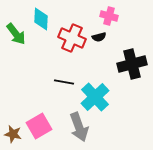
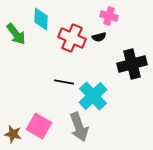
cyan cross: moved 2 px left, 1 px up
pink square: rotated 30 degrees counterclockwise
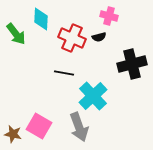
black line: moved 9 px up
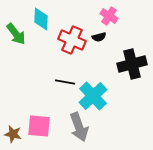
pink cross: rotated 18 degrees clockwise
red cross: moved 2 px down
black line: moved 1 px right, 9 px down
pink square: rotated 25 degrees counterclockwise
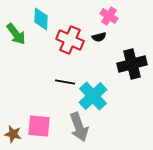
red cross: moved 2 px left
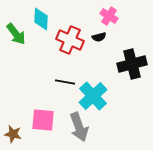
pink square: moved 4 px right, 6 px up
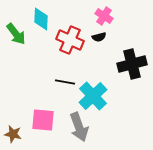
pink cross: moved 5 px left
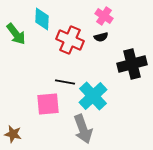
cyan diamond: moved 1 px right
black semicircle: moved 2 px right
pink square: moved 5 px right, 16 px up; rotated 10 degrees counterclockwise
gray arrow: moved 4 px right, 2 px down
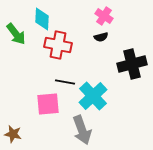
red cross: moved 12 px left, 5 px down; rotated 12 degrees counterclockwise
gray arrow: moved 1 px left, 1 px down
